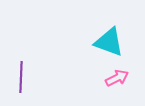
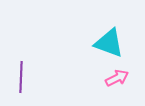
cyan triangle: moved 1 px down
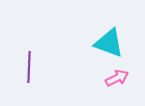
purple line: moved 8 px right, 10 px up
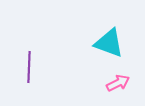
pink arrow: moved 1 px right, 5 px down
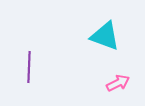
cyan triangle: moved 4 px left, 7 px up
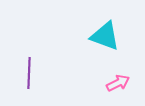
purple line: moved 6 px down
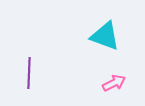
pink arrow: moved 4 px left
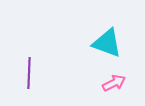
cyan triangle: moved 2 px right, 7 px down
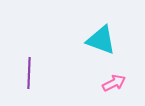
cyan triangle: moved 6 px left, 3 px up
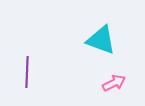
purple line: moved 2 px left, 1 px up
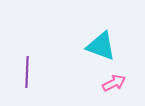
cyan triangle: moved 6 px down
